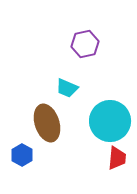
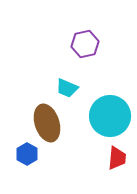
cyan circle: moved 5 px up
blue hexagon: moved 5 px right, 1 px up
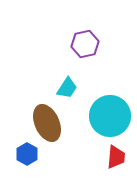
cyan trapezoid: rotated 80 degrees counterclockwise
brown ellipse: rotated 6 degrees counterclockwise
red trapezoid: moved 1 px left, 1 px up
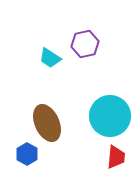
cyan trapezoid: moved 17 px left, 30 px up; rotated 90 degrees clockwise
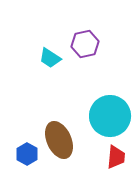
brown ellipse: moved 12 px right, 17 px down
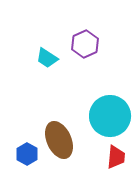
purple hexagon: rotated 12 degrees counterclockwise
cyan trapezoid: moved 3 px left
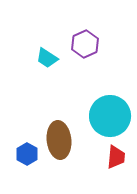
brown ellipse: rotated 18 degrees clockwise
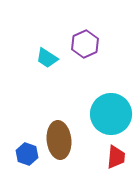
cyan circle: moved 1 px right, 2 px up
blue hexagon: rotated 10 degrees counterclockwise
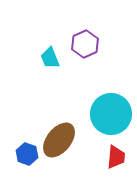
cyan trapezoid: moved 3 px right; rotated 35 degrees clockwise
brown ellipse: rotated 45 degrees clockwise
